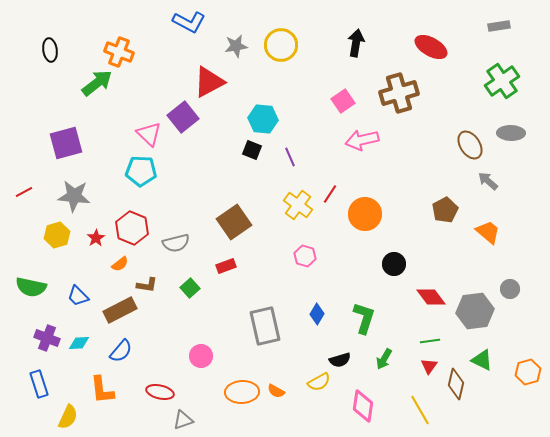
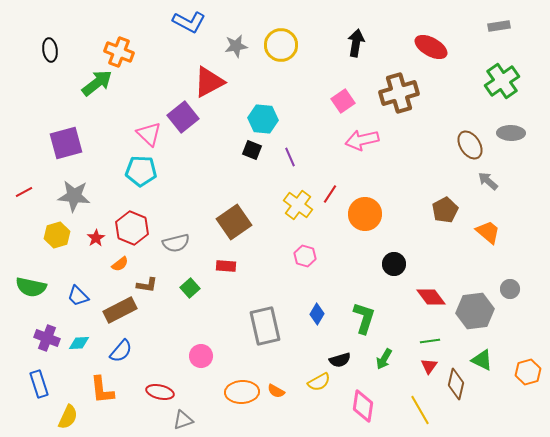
red rectangle at (226, 266): rotated 24 degrees clockwise
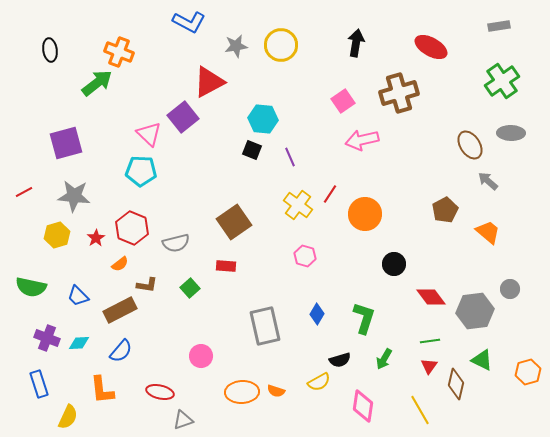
orange semicircle at (276, 391): rotated 12 degrees counterclockwise
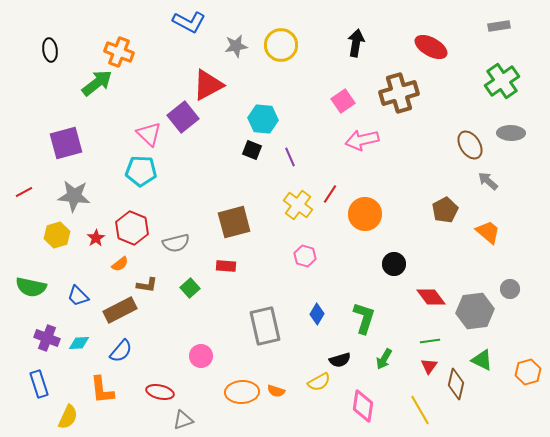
red triangle at (209, 82): moved 1 px left, 3 px down
brown square at (234, 222): rotated 20 degrees clockwise
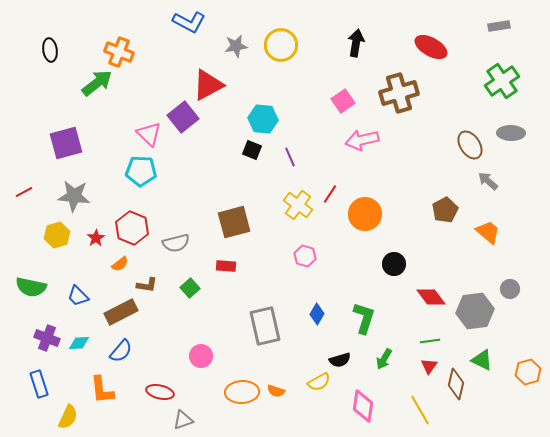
brown rectangle at (120, 310): moved 1 px right, 2 px down
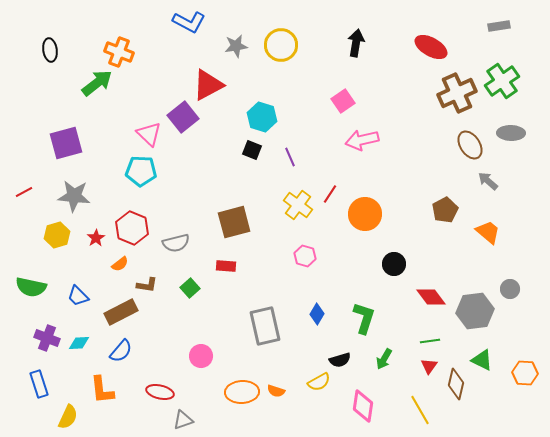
brown cross at (399, 93): moved 58 px right; rotated 9 degrees counterclockwise
cyan hexagon at (263, 119): moved 1 px left, 2 px up; rotated 12 degrees clockwise
orange hexagon at (528, 372): moved 3 px left, 1 px down; rotated 20 degrees clockwise
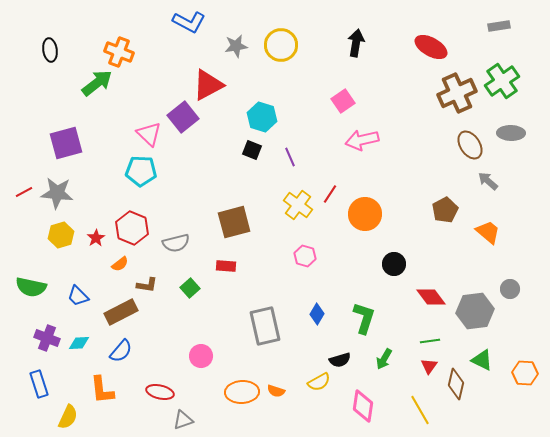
gray star at (74, 196): moved 17 px left, 3 px up
yellow hexagon at (57, 235): moved 4 px right
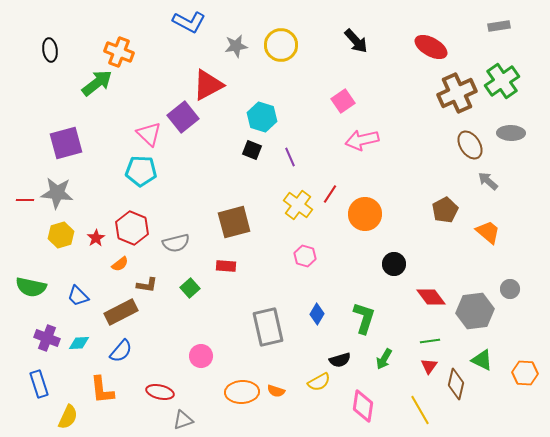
black arrow at (356, 43): moved 2 px up; rotated 128 degrees clockwise
red line at (24, 192): moved 1 px right, 8 px down; rotated 30 degrees clockwise
gray rectangle at (265, 326): moved 3 px right, 1 px down
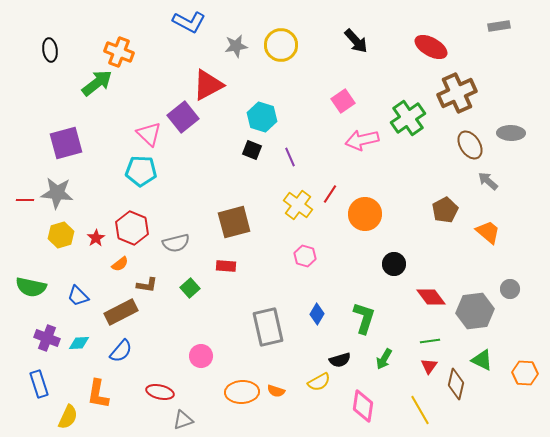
green cross at (502, 81): moved 94 px left, 37 px down
orange L-shape at (102, 390): moved 4 px left, 4 px down; rotated 16 degrees clockwise
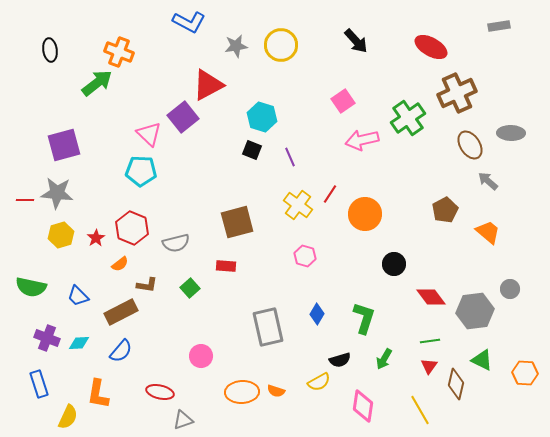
purple square at (66, 143): moved 2 px left, 2 px down
brown square at (234, 222): moved 3 px right
